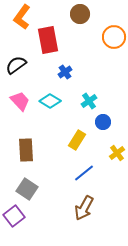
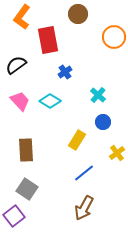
brown circle: moved 2 px left
cyan cross: moved 9 px right, 6 px up; rotated 14 degrees counterclockwise
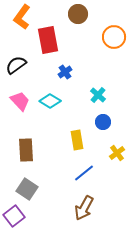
yellow rectangle: rotated 42 degrees counterclockwise
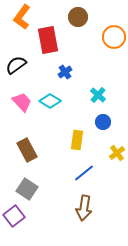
brown circle: moved 3 px down
pink trapezoid: moved 2 px right, 1 px down
yellow rectangle: rotated 18 degrees clockwise
brown rectangle: moved 1 px right; rotated 25 degrees counterclockwise
brown arrow: rotated 20 degrees counterclockwise
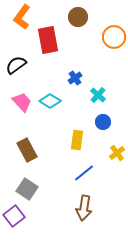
blue cross: moved 10 px right, 6 px down
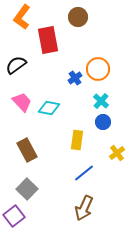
orange circle: moved 16 px left, 32 px down
cyan cross: moved 3 px right, 6 px down
cyan diamond: moved 1 px left, 7 px down; rotated 20 degrees counterclockwise
gray square: rotated 10 degrees clockwise
brown arrow: rotated 15 degrees clockwise
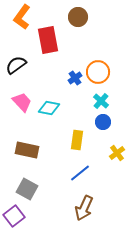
orange circle: moved 3 px down
brown rectangle: rotated 50 degrees counterclockwise
blue line: moved 4 px left
gray square: rotated 15 degrees counterclockwise
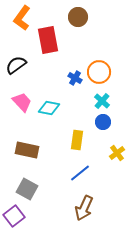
orange L-shape: moved 1 px down
orange circle: moved 1 px right
blue cross: rotated 24 degrees counterclockwise
cyan cross: moved 1 px right
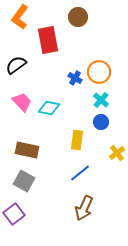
orange L-shape: moved 2 px left, 1 px up
cyan cross: moved 1 px left, 1 px up
blue circle: moved 2 px left
gray square: moved 3 px left, 8 px up
purple square: moved 2 px up
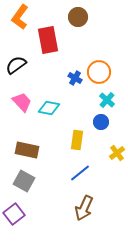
cyan cross: moved 6 px right
